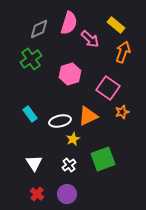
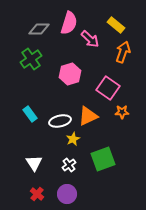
gray diamond: rotated 25 degrees clockwise
orange star: rotated 16 degrees clockwise
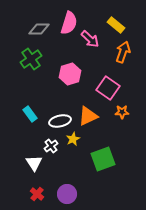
white cross: moved 18 px left, 19 px up
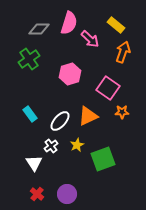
green cross: moved 2 px left
white ellipse: rotated 35 degrees counterclockwise
yellow star: moved 4 px right, 6 px down
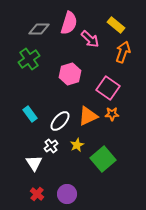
orange star: moved 10 px left, 2 px down
green square: rotated 20 degrees counterclockwise
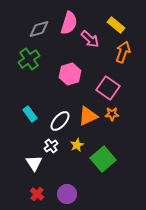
gray diamond: rotated 15 degrees counterclockwise
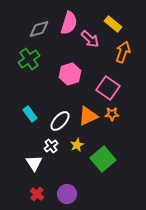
yellow rectangle: moved 3 px left, 1 px up
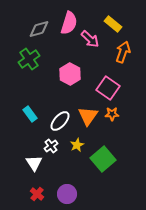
pink hexagon: rotated 15 degrees counterclockwise
orange triangle: rotated 30 degrees counterclockwise
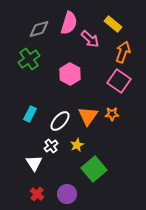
pink square: moved 11 px right, 7 px up
cyan rectangle: rotated 63 degrees clockwise
green square: moved 9 px left, 10 px down
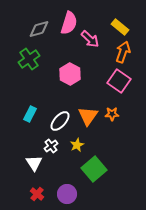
yellow rectangle: moved 7 px right, 3 px down
